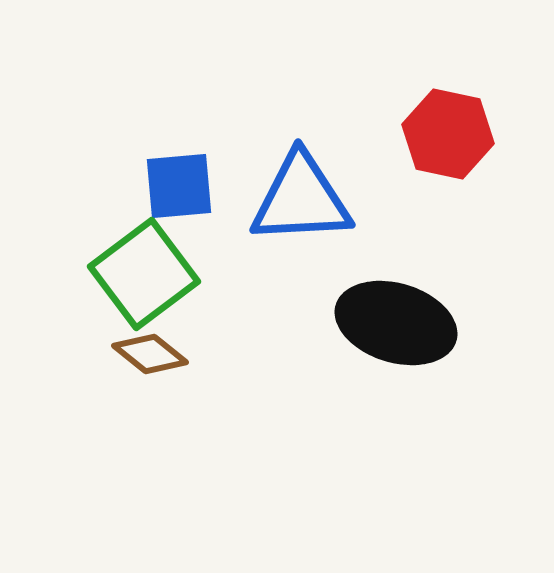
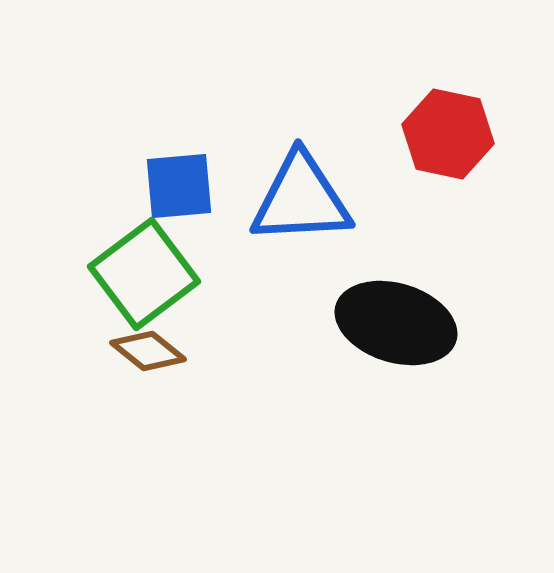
brown diamond: moved 2 px left, 3 px up
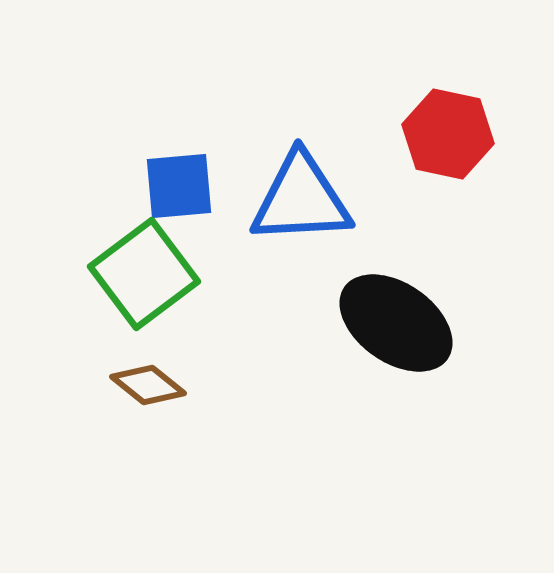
black ellipse: rotated 18 degrees clockwise
brown diamond: moved 34 px down
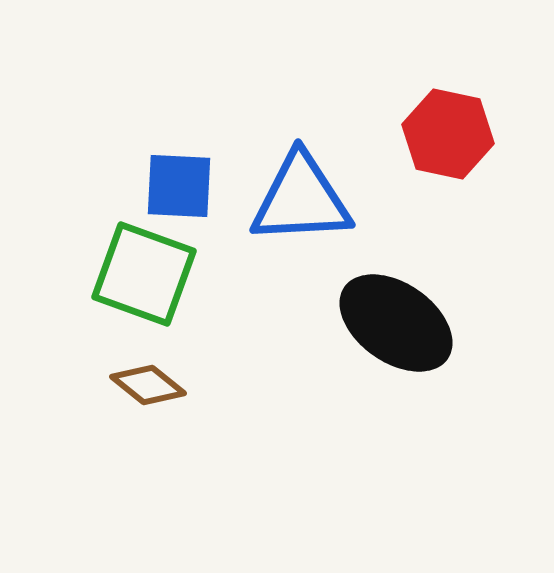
blue square: rotated 8 degrees clockwise
green square: rotated 33 degrees counterclockwise
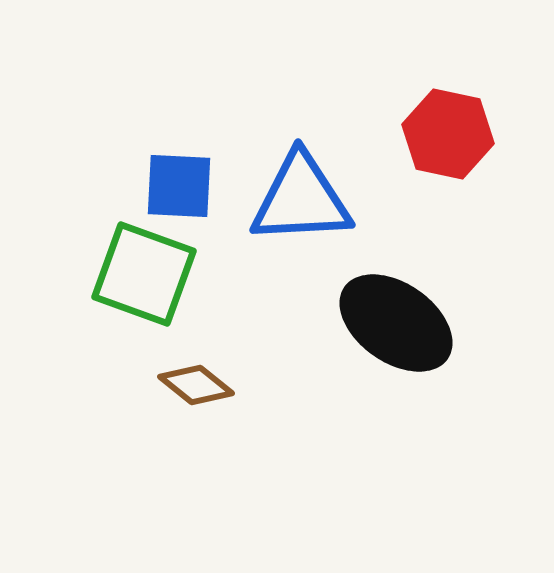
brown diamond: moved 48 px right
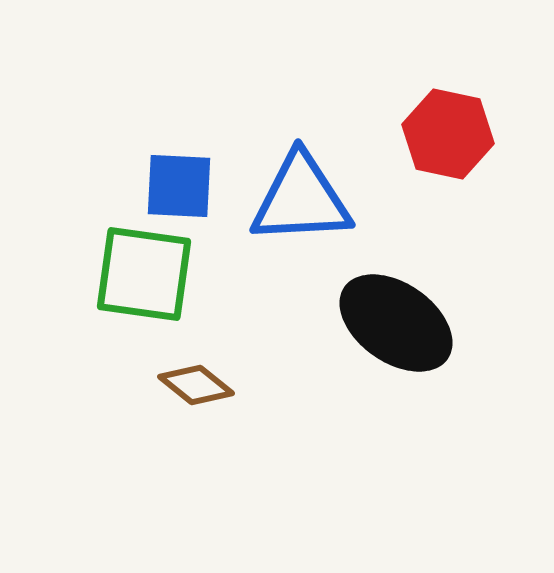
green square: rotated 12 degrees counterclockwise
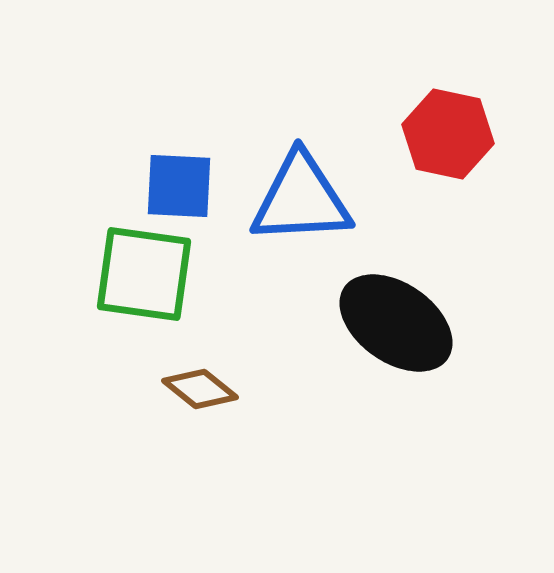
brown diamond: moved 4 px right, 4 px down
